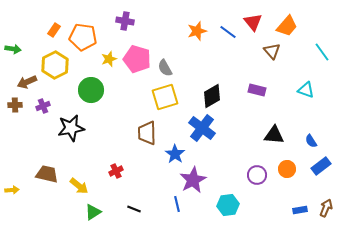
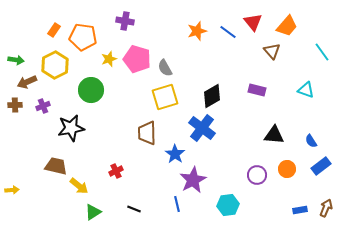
green arrow at (13, 49): moved 3 px right, 11 px down
brown trapezoid at (47, 174): moved 9 px right, 8 px up
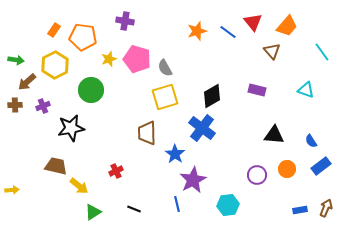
brown arrow at (27, 82): rotated 18 degrees counterclockwise
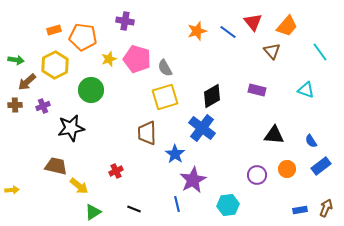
orange rectangle at (54, 30): rotated 40 degrees clockwise
cyan line at (322, 52): moved 2 px left
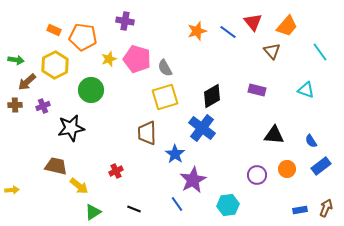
orange rectangle at (54, 30): rotated 40 degrees clockwise
blue line at (177, 204): rotated 21 degrees counterclockwise
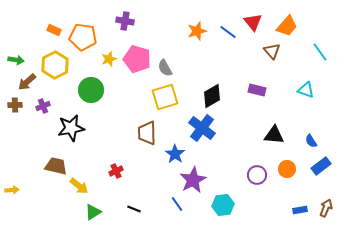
cyan hexagon at (228, 205): moved 5 px left
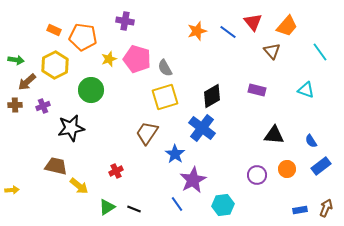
brown trapezoid at (147, 133): rotated 35 degrees clockwise
green triangle at (93, 212): moved 14 px right, 5 px up
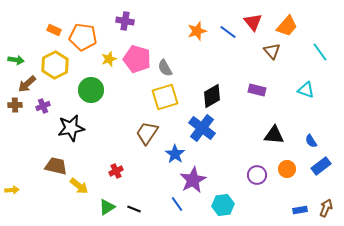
brown arrow at (27, 82): moved 2 px down
